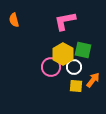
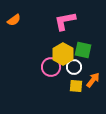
orange semicircle: rotated 112 degrees counterclockwise
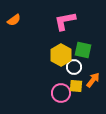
yellow hexagon: moved 2 px left, 1 px down
pink circle: moved 10 px right, 26 px down
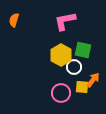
orange semicircle: rotated 144 degrees clockwise
yellow square: moved 6 px right, 1 px down
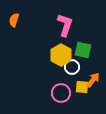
pink L-shape: moved 4 px down; rotated 120 degrees clockwise
white circle: moved 2 px left
